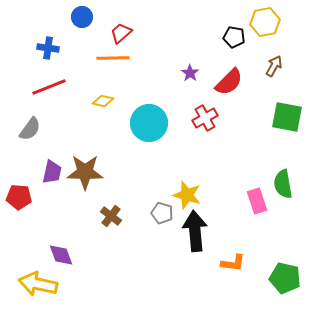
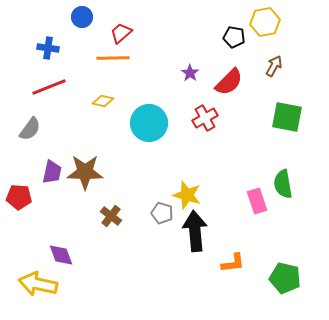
orange L-shape: rotated 15 degrees counterclockwise
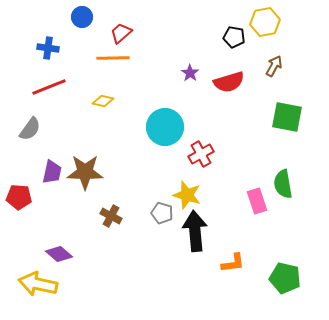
red semicircle: rotated 28 degrees clockwise
red cross: moved 4 px left, 36 px down
cyan circle: moved 16 px right, 4 px down
brown cross: rotated 10 degrees counterclockwise
purple diamond: moved 2 px left, 1 px up; rotated 28 degrees counterclockwise
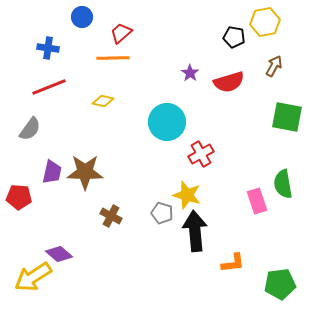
cyan circle: moved 2 px right, 5 px up
green pentagon: moved 5 px left, 6 px down; rotated 20 degrees counterclockwise
yellow arrow: moved 5 px left, 7 px up; rotated 45 degrees counterclockwise
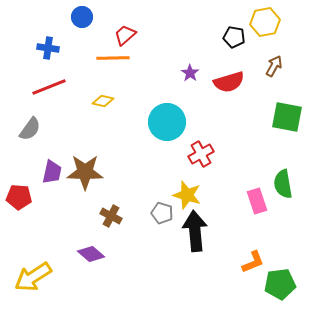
red trapezoid: moved 4 px right, 2 px down
purple diamond: moved 32 px right
orange L-shape: moved 20 px right, 1 px up; rotated 15 degrees counterclockwise
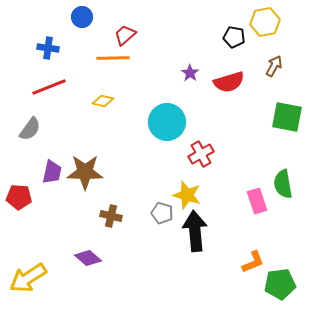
brown cross: rotated 15 degrees counterclockwise
purple diamond: moved 3 px left, 4 px down
yellow arrow: moved 5 px left, 1 px down
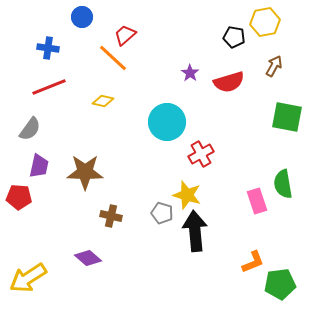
orange line: rotated 44 degrees clockwise
purple trapezoid: moved 13 px left, 6 px up
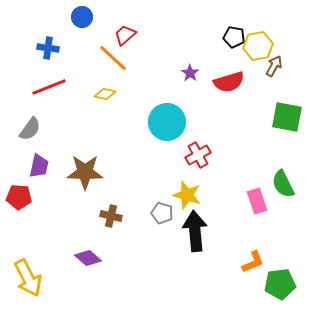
yellow hexagon: moved 7 px left, 24 px down
yellow diamond: moved 2 px right, 7 px up
red cross: moved 3 px left, 1 px down
green semicircle: rotated 16 degrees counterclockwise
yellow arrow: rotated 84 degrees counterclockwise
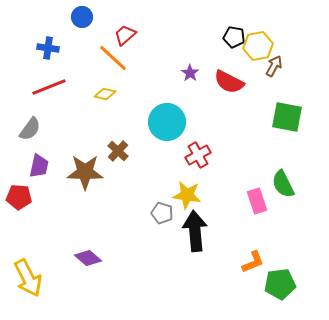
red semicircle: rotated 44 degrees clockwise
yellow star: rotated 8 degrees counterclockwise
brown cross: moved 7 px right, 65 px up; rotated 30 degrees clockwise
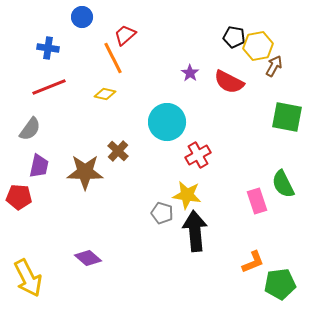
orange line: rotated 20 degrees clockwise
